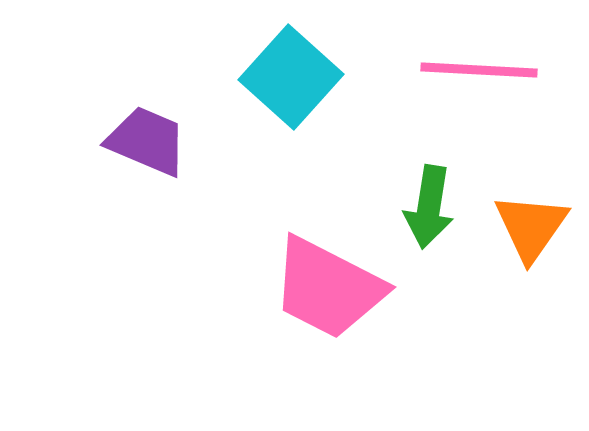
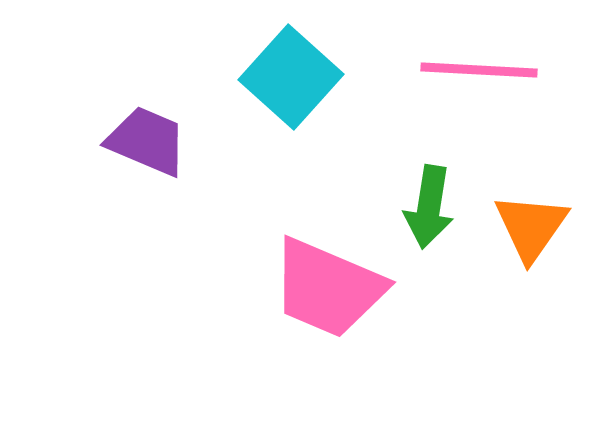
pink trapezoid: rotated 4 degrees counterclockwise
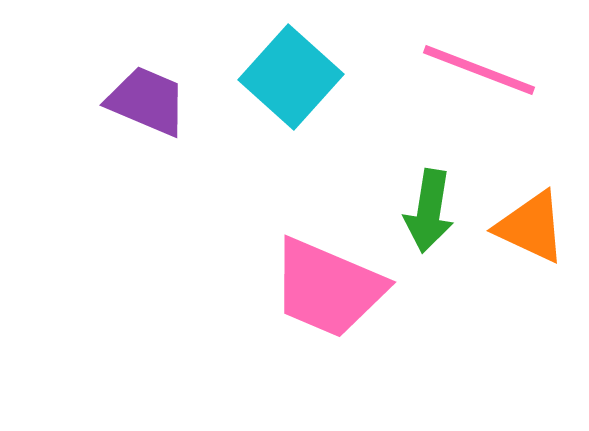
pink line: rotated 18 degrees clockwise
purple trapezoid: moved 40 px up
green arrow: moved 4 px down
orange triangle: rotated 40 degrees counterclockwise
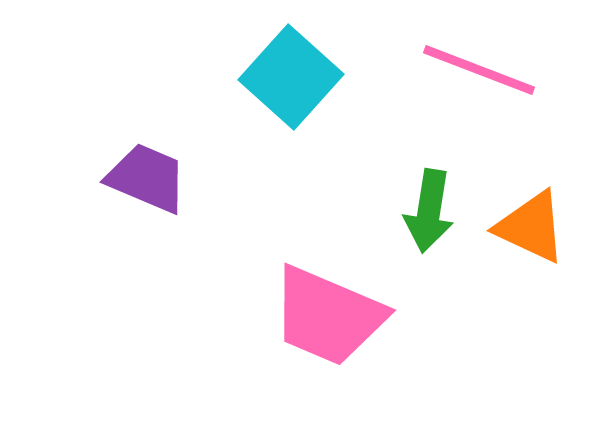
purple trapezoid: moved 77 px down
pink trapezoid: moved 28 px down
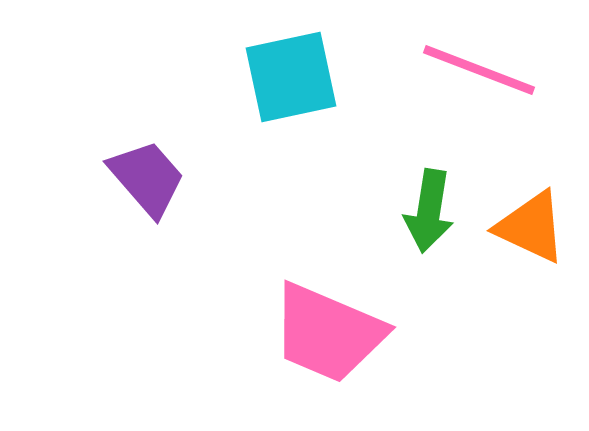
cyan square: rotated 36 degrees clockwise
purple trapezoid: rotated 26 degrees clockwise
pink trapezoid: moved 17 px down
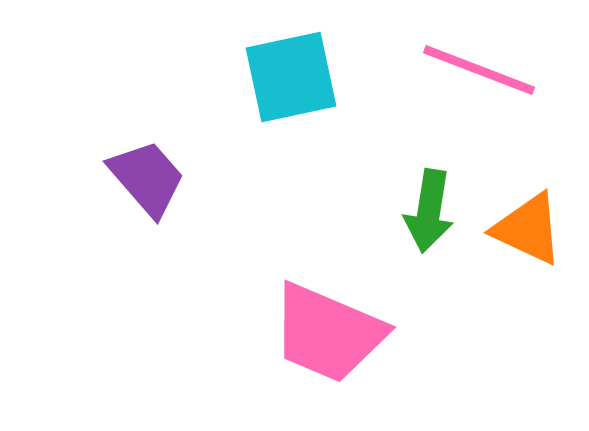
orange triangle: moved 3 px left, 2 px down
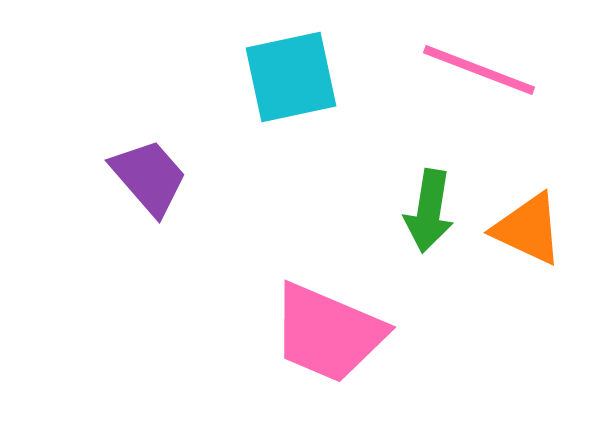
purple trapezoid: moved 2 px right, 1 px up
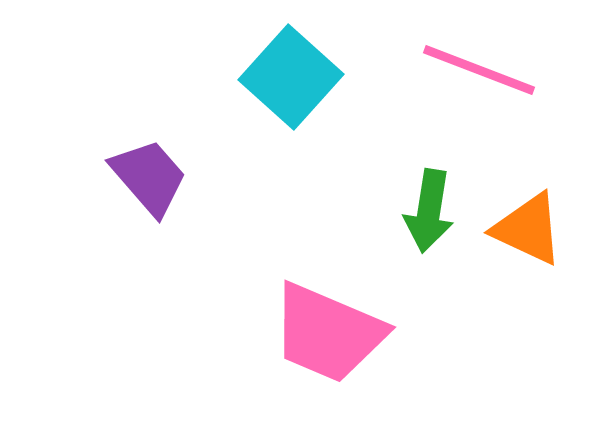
cyan square: rotated 36 degrees counterclockwise
